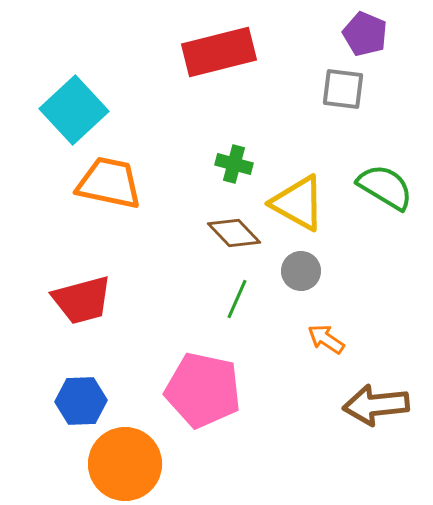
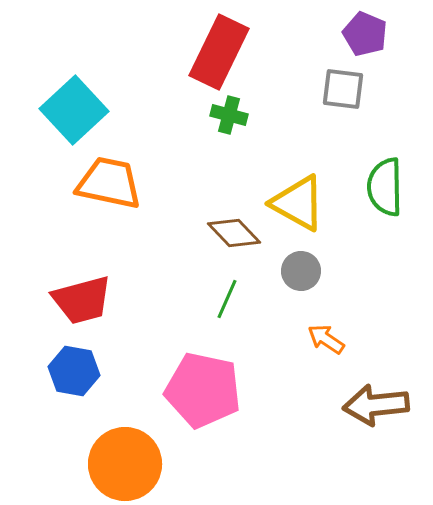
red rectangle: rotated 50 degrees counterclockwise
green cross: moved 5 px left, 49 px up
green semicircle: rotated 122 degrees counterclockwise
green line: moved 10 px left
blue hexagon: moved 7 px left, 30 px up; rotated 12 degrees clockwise
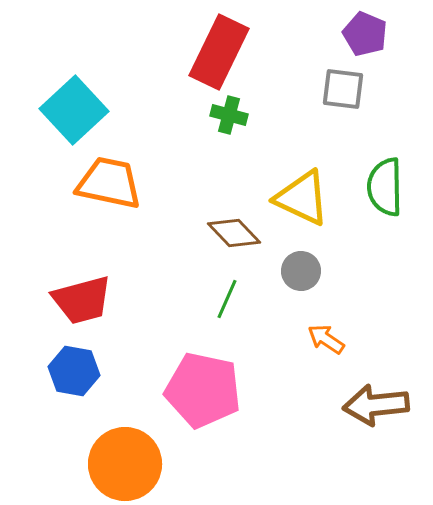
yellow triangle: moved 4 px right, 5 px up; rotated 4 degrees counterclockwise
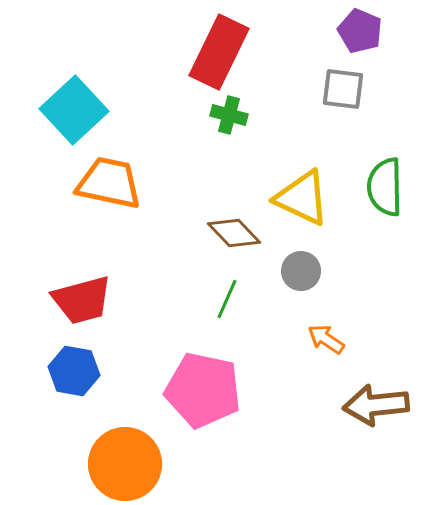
purple pentagon: moved 5 px left, 3 px up
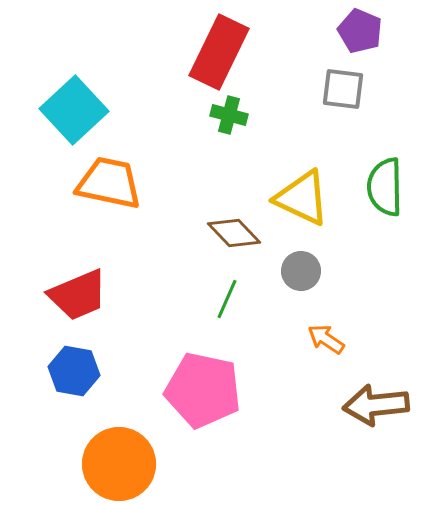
red trapezoid: moved 4 px left, 5 px up; rotated 8 degrees counterclockwise
orange circle: moved 6 px left
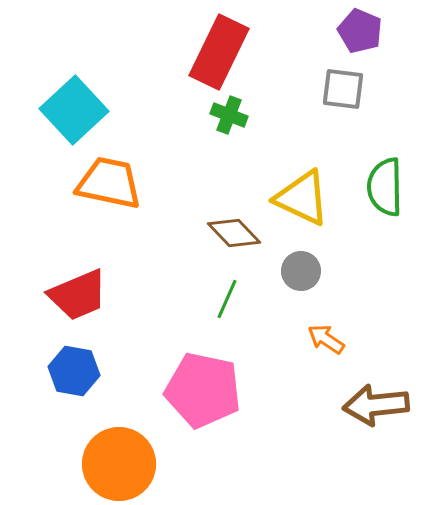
green cross: rotated 6 degrees clockwise
